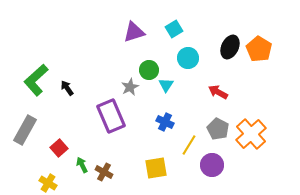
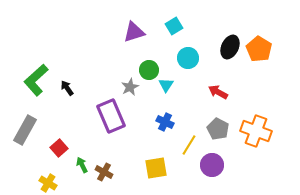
cyan square: moved 3 px up
orange cross: moved 5 px right, 3 px up; rotated 28 degrees counterclockwise
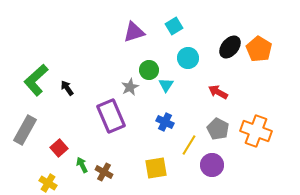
black ellipse: rotated 15 degrees clockwise
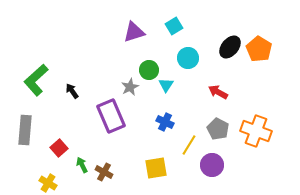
black arrow: moved 5 px right, 3 px down
gray rectangle: rotated 24 degrees counterclockwise
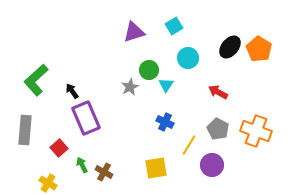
purple rectangle: moved 25 px left, 2 px down
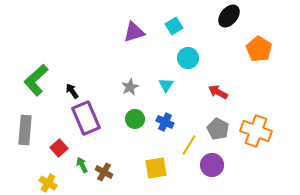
black ellipse: moved 1 px left, 31 px up
green circle: moved 14 px left, 49 px down
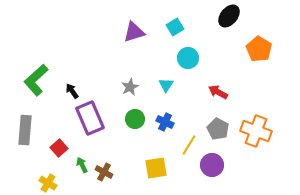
cyan square: moved 1 px right, 1 px down
purple rectangle: moved 4 px right
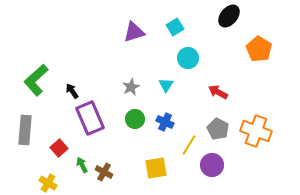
gray star: moved 1 px right
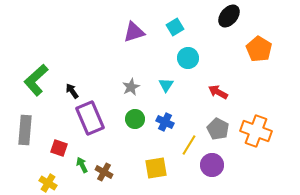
red square: rotated 30 degrees counterclockwise
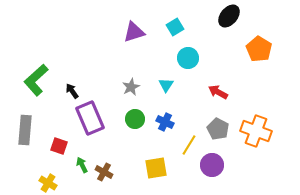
red square: moved 2 px up
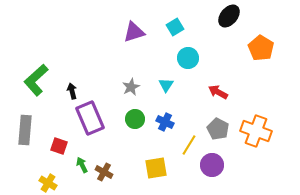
orange pentagon: moved 2 px right, 1 px up
black arrow: rotated 21 degrees clockwise
